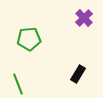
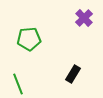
black rectangle: moved 5 px left
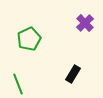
purple cross: moved 1 px right, 5 px down
green pentagon: rotated 20 degrees counterclockwise
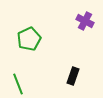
purple cross: moved 2 px up; rotated 18 degrees counterclockwise
black rectangle: moved 2 px down; rotated 12 degrees counterclockwise
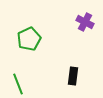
purple cross: moved 1 px down
black rectangle: rotated 12 degrees counterclockwise
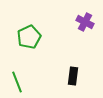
green pentagon: moved 2 px up
green line: moved 1 px left, 2 px up
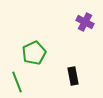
green pentagon: moved 5 px right, 16 px down
black rectangle: rotated 18 degrees counterclockwise
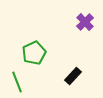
purple cross: rotated 18 degrees clockwise
black rectangle: rotated 54 degrees clockwise
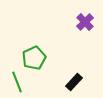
green pentagon: moved 5 px down
black rectangle: moved 1 px right, 6 px down
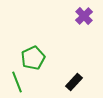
purple cross: moved 1 px left, 6 px up
green pentagon: moved 1 px left
